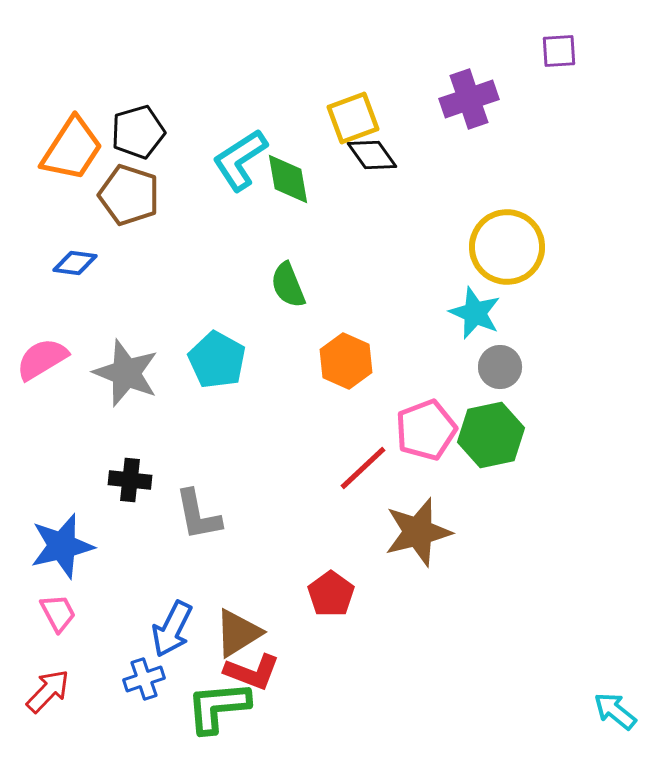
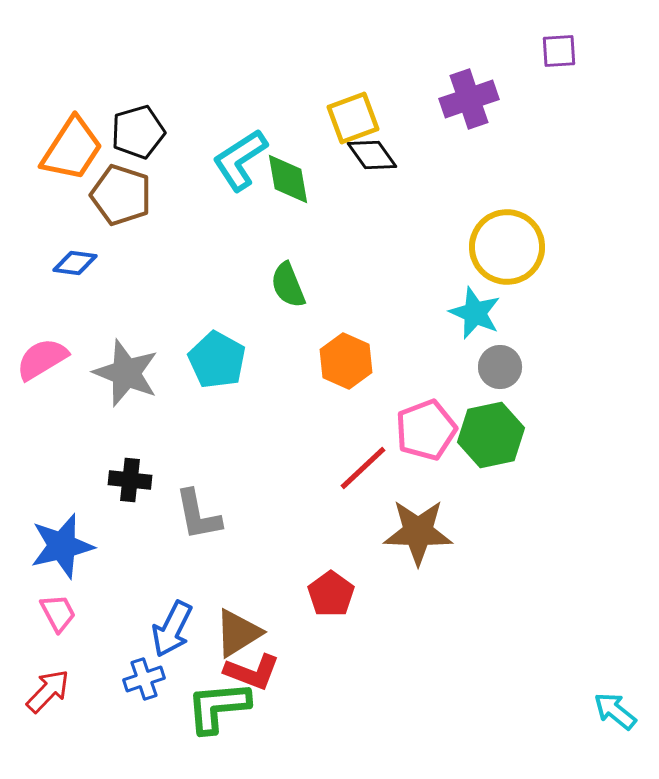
brown pentagon: moved 8 px left
brown star: rotated 16 degrees clockwise
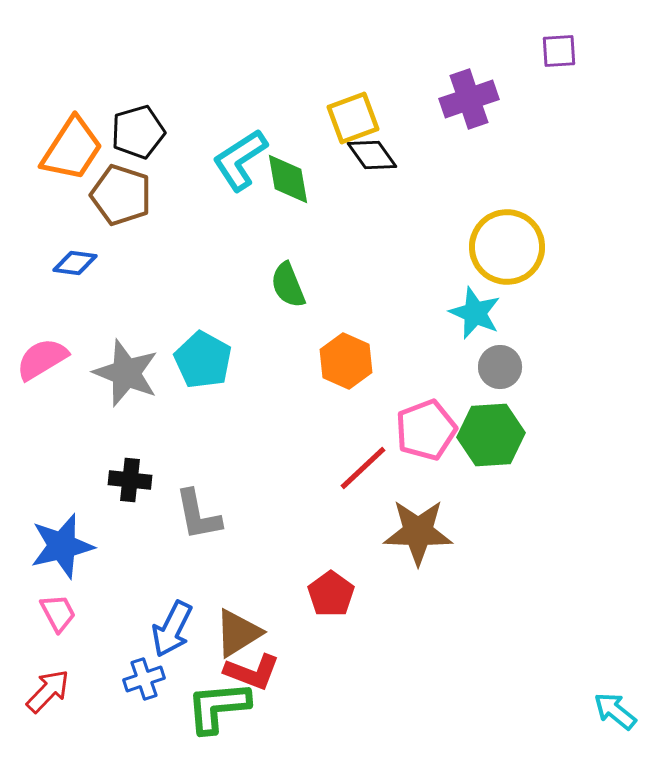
cyan pentagon: moved 14 px left
green hexagon: rotated 8 degrees clockwise
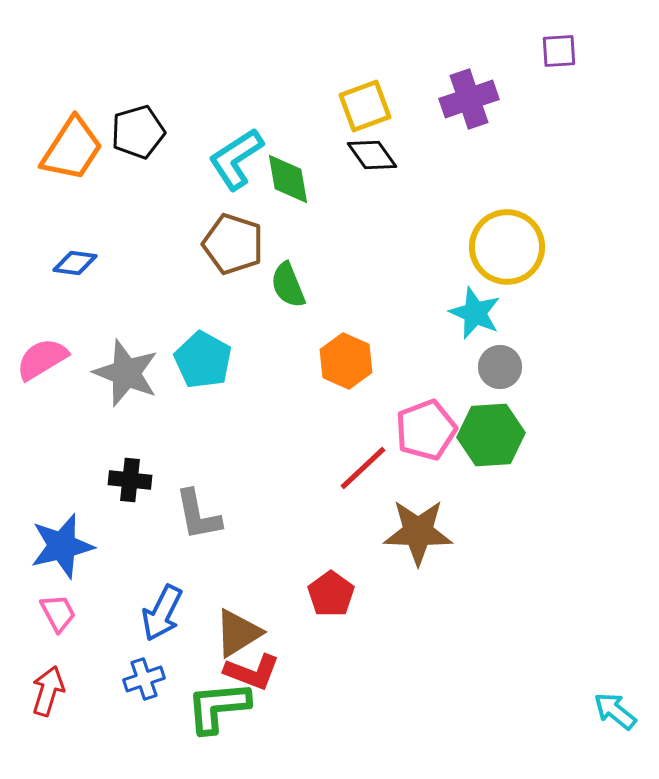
yellow square: moved 12 px right, 12 px up
cyan L-shape: moved 4 px left, 1 px up
brown pentagon: moved 112 px right, 49 px down
blue arrow: moved 10 px left, 16 px up
red arrow: rotated 27 degrees counterclockwise
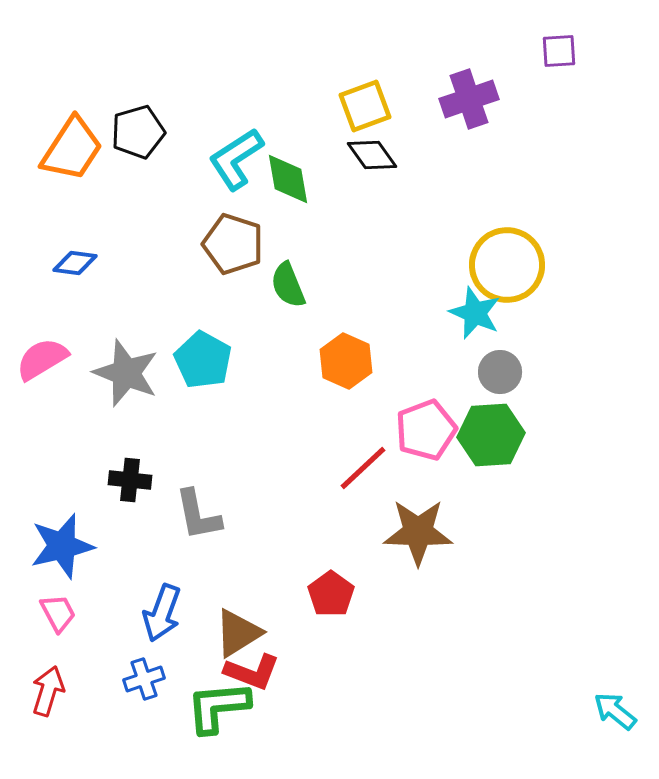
yellow circle: moved 18 px down
gray circle: moved 5 px down
blue arrow: rotated 6 degrees counterclockwise
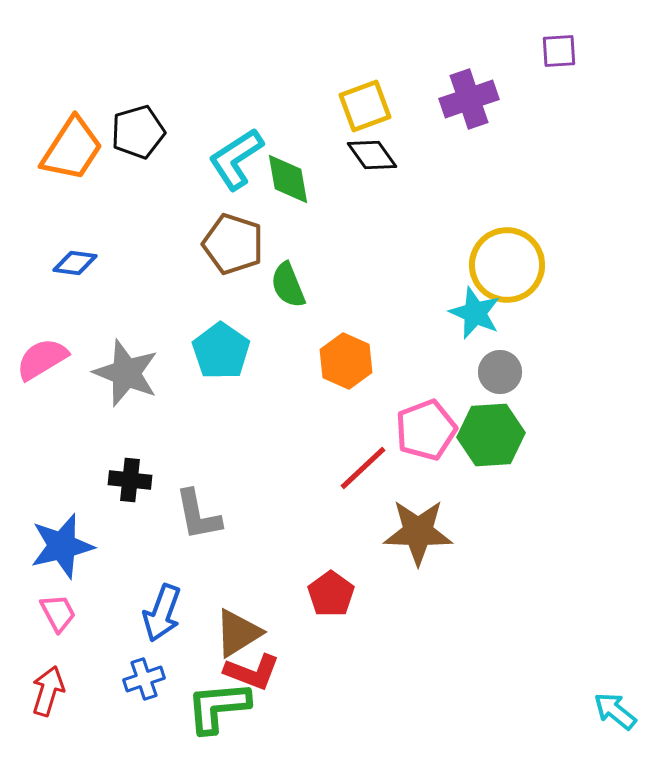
cyan pentagon: moved 18 px right, 9 px up; rotated 6 degrees clockwise
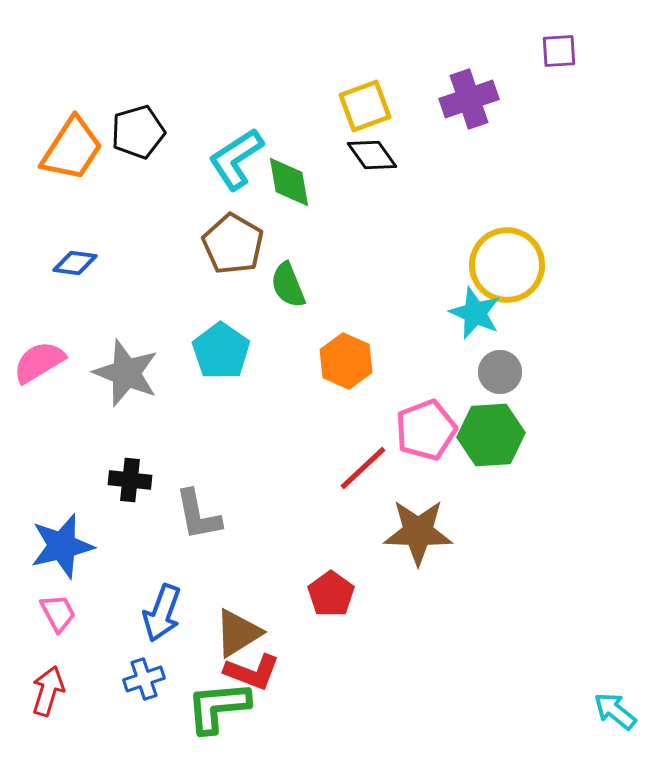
green diamond: moved 1 px right, 3 px down
brown pentagon: rotated 12 degrees clockwise
pink semicircle: moved 3 px left, 3 px down
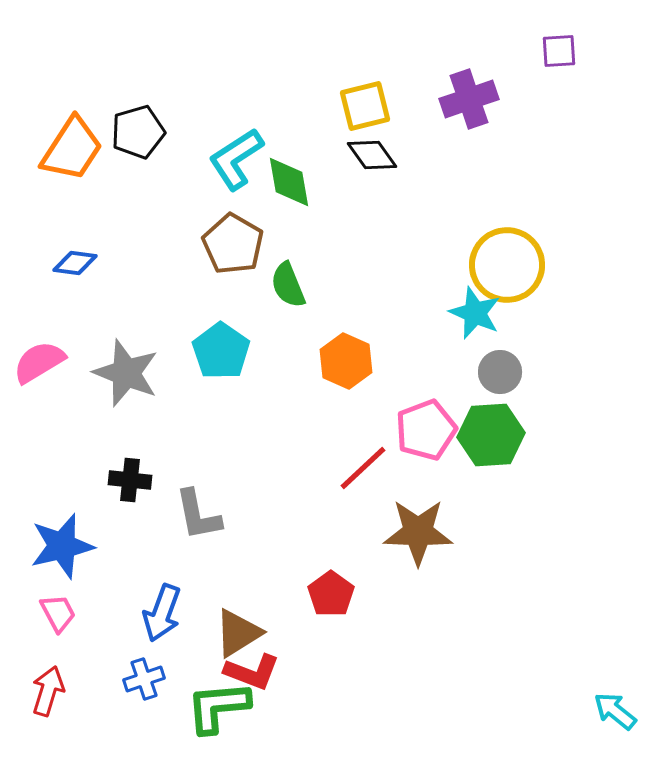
yellow square: rotated 6 degrees clockwise
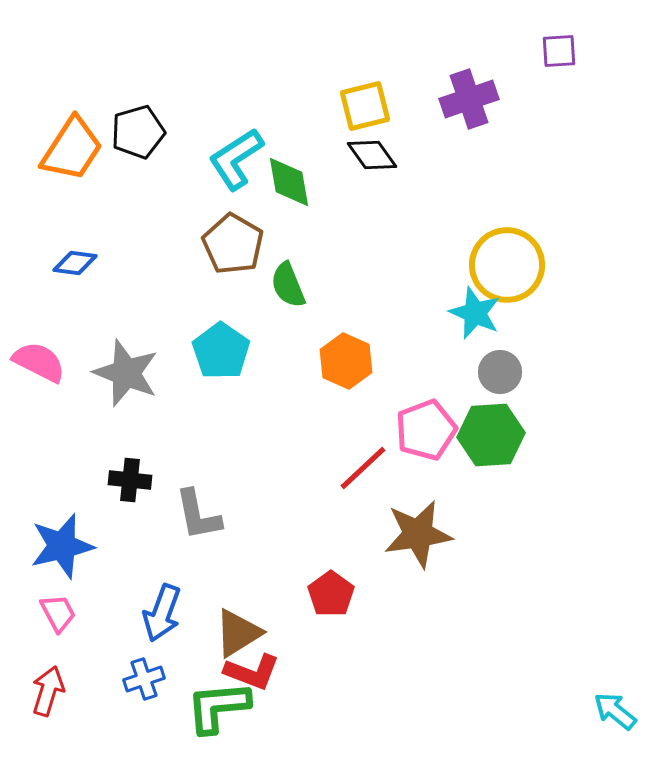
pink semicircle: rotated 58 degrees clockwise
brown star: moved 2 px down; rotated 10 degrees counterclockwise
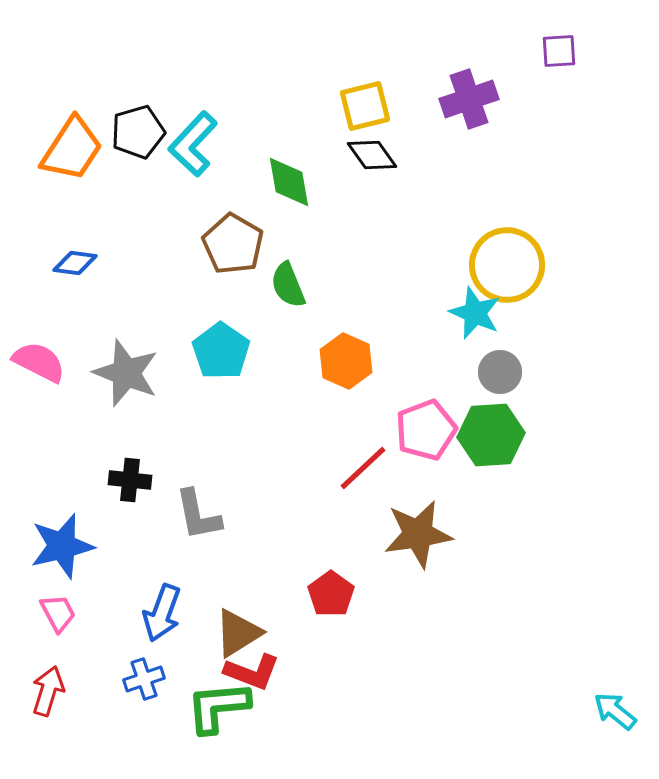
cyan L-shape: moved 43 px left, 15 px up; rotated 14 degrees counterclockwise
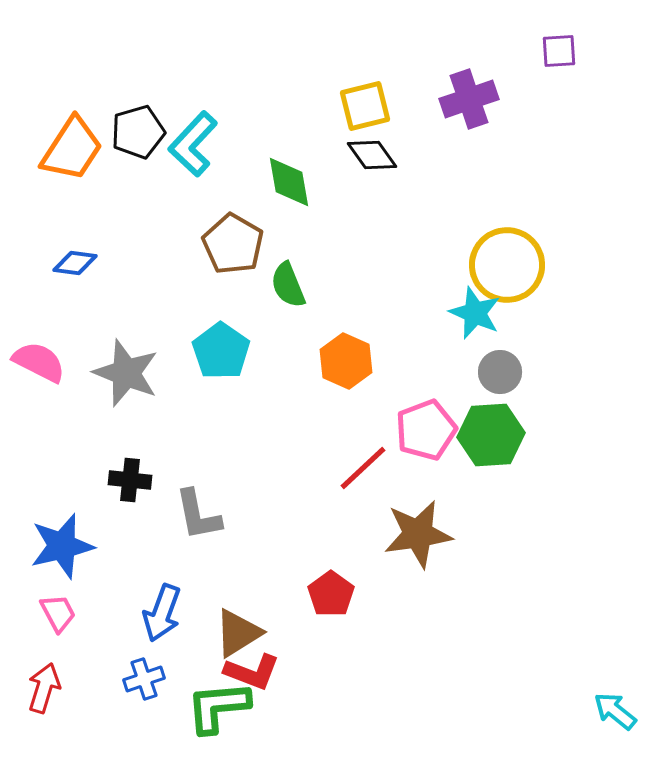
red arrow: moved 4 px left, 3 px up
